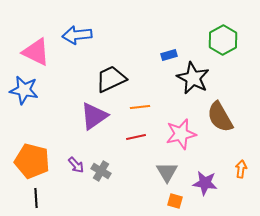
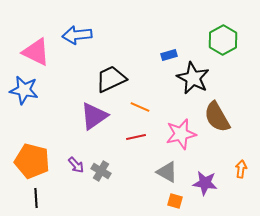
orange line: rotated 30 degrees clockwise
brown semicircle: moved 3 px left
gray triangle: rotated 30 degrees counterclockwise
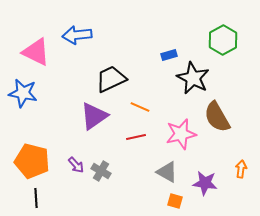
blue star: moved 1 px left, 3 px down
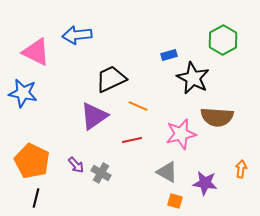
orange line: moved 2 px left, 1 px up
brown semicircle: rotated 56 degrees counterclockwise
red line: moved 4 px left, 3 px down
orange pentagon: rotated 12 degrees clockwise
gray cross: moved 2 px down
black line: rotated 18 degrees clockwise
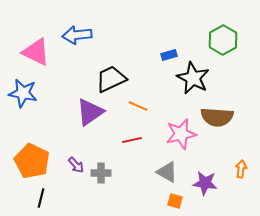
purple triangle: moved 4 px left, 4 px up
gray cross: rotated 30 degrees counterclockwise
black line: moved 5 px right
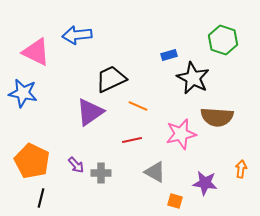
green hexagon: rotated 12 degrees counterclockwise
gray triangle: moved 12 px left
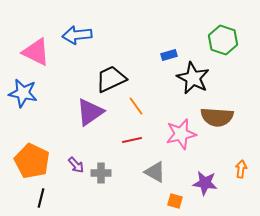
orange line: moved 2 px left; rotated 30 degrees clockwise
